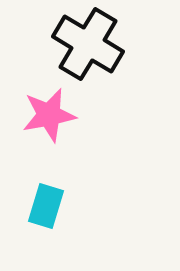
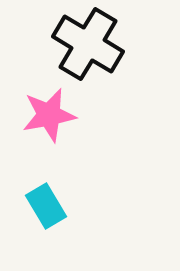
cyan rectangle: rotated 48 degrees counterclockwise
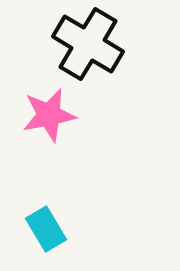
cyan rectangle: moved 23 px down
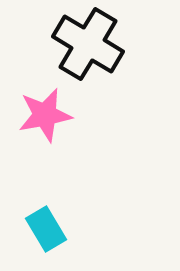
pink star: moved 4 px left
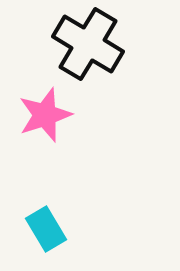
pink star: rotated 8 degrees counterclockwise
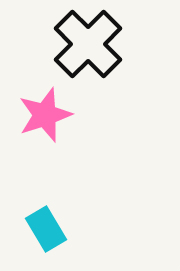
black cross: rotated 14 degrees clockwise
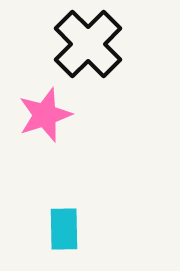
cyan rectangle: moved 18 px right; rotated 30 degrees clockwise
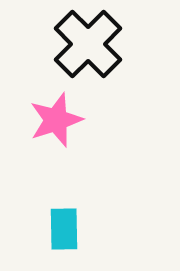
pink star: moved 11 px right, 5 px down
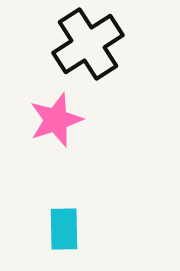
black cross: rotated 12 degrees clockwise
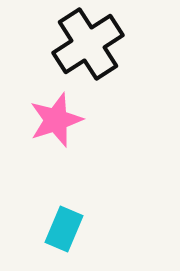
cyan rectangle: rotated 24 degrees clockwise
